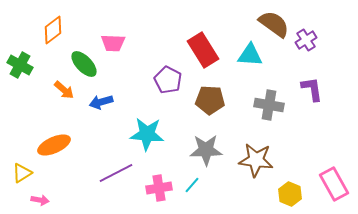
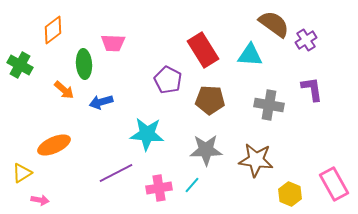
green ellipse: rotated 40 degrees clockwise
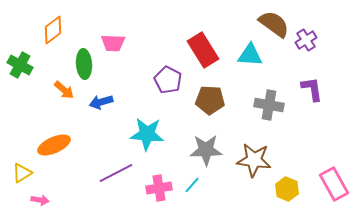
brown star: moved 2 px left
yellow hexagon: moved 3 px left, 5 px up
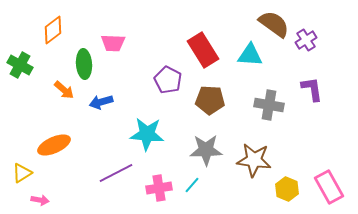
pink rectangle: moved 5 px left, 3 px down
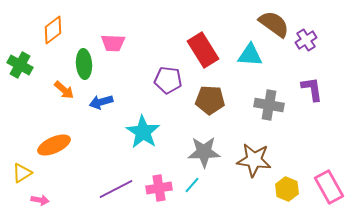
purple pentagon: rotated 20 degrees counterclockwise
cyan star: moved 4 px left, 2 px up; rotated 28 degrees clockwise
gray star: moved 2 px left, 2 px down
purple line: moved 16 px down
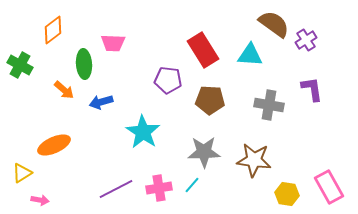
yellow hexagon: moved 5 px down; rotated 15 degrees counterclockwise
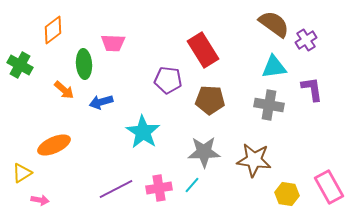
cyan triangle: moved 24 px right, 12 px down; rotated 12 degrees counterclockwise
